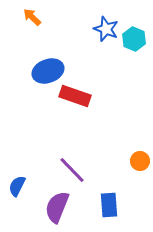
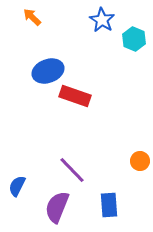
blue star: moved 4 px left, 9 px up; rotated 10 degrees clockwise
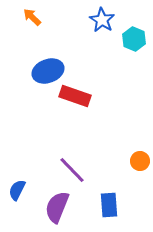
blue semicircle: moved 4 px down
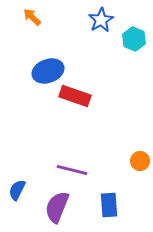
blue star: moved 1 px left; rotated 10 degrees clockwise
purple line: rotated 32 degrees counterclockwise
